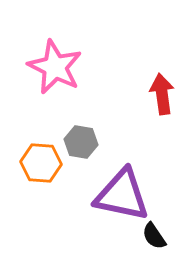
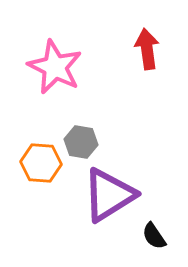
red arrow: moved 15 px left, 45 px up
purple triangle: moved 13 px left; rotated 44 degrees counterclockwise
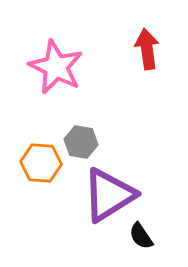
pink star: moved 1 px right
black semicircle: moved 13 px left
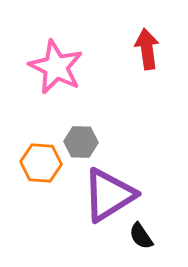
gray hexagon: rotated 8 degrees counterclockwise
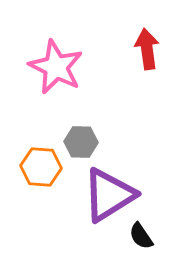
orange hexagon: moved 4 px down
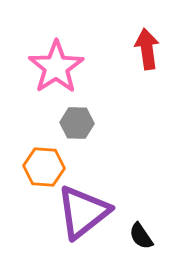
pink star: rotated 12 degrees clockwise
gray hexagon: moved 4 px left, 19 px up
orange hexagon: moved 3 px right
purple triangle: moved 26 px left, 17 px down; rotated 6 degrees counterclockwise
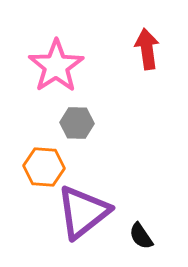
pink star: moved 1 px up
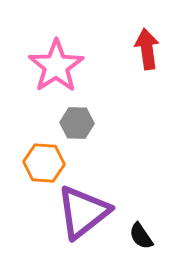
orange hexagon: moved 4 px up
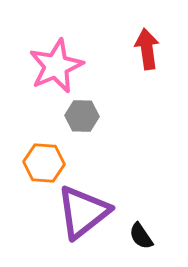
pink star: rotated 10 degrees clockwise
gray hexagon: moved 5 px right, 7 px up
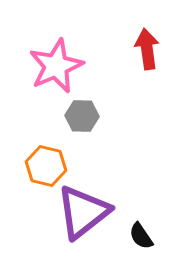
orange hexagon: moved 2 px right, 3 px down; rotated 9 degrees clockwise
